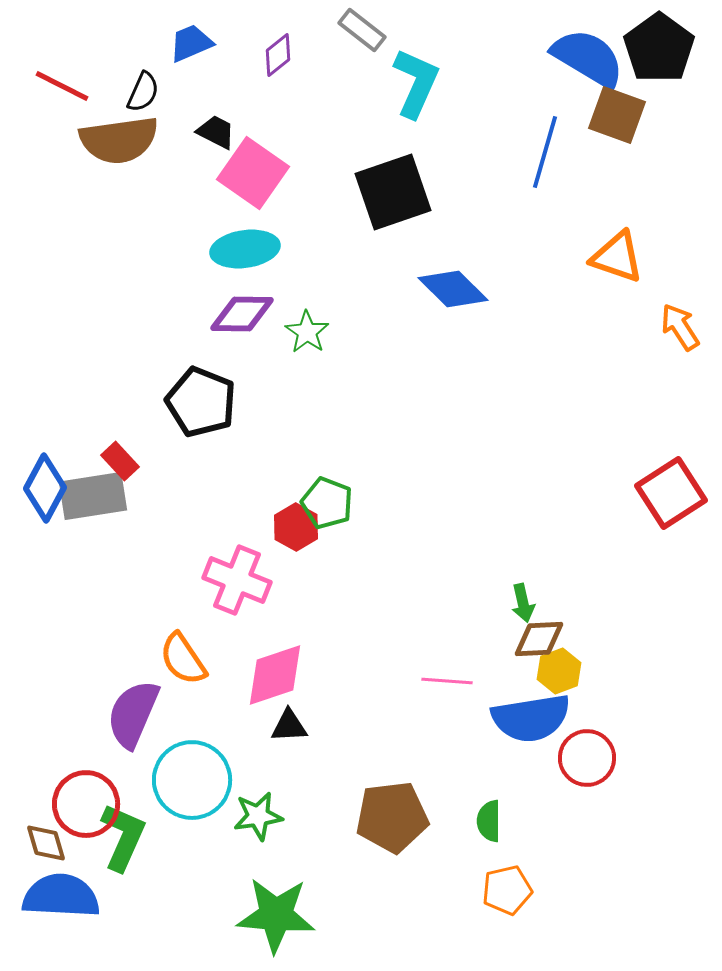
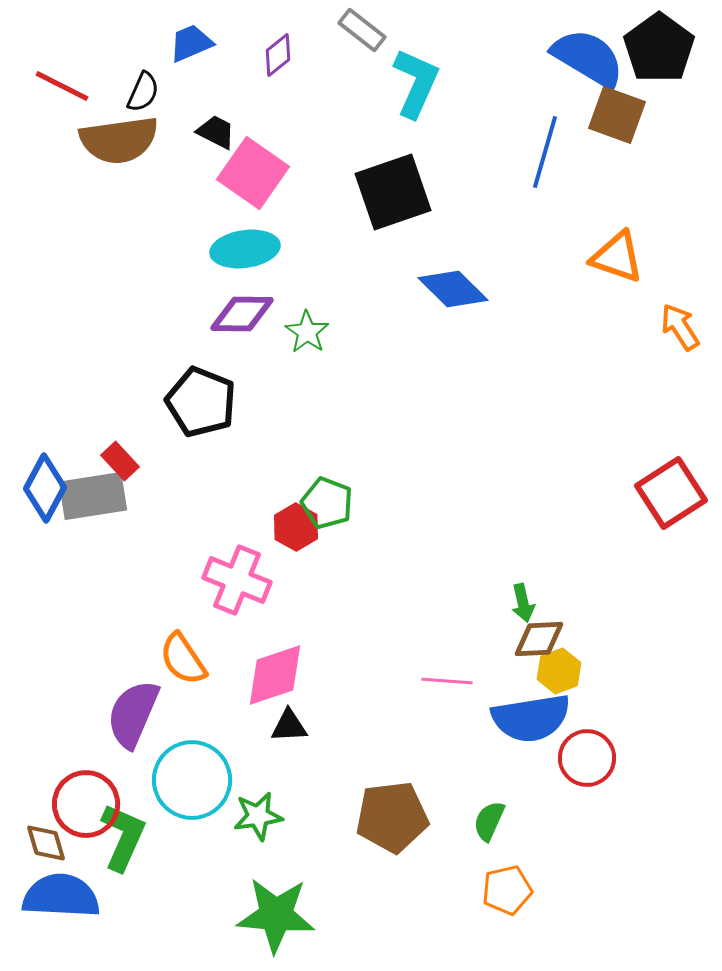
green semicircle at (489, 821): rotated 24 degrees clockwise
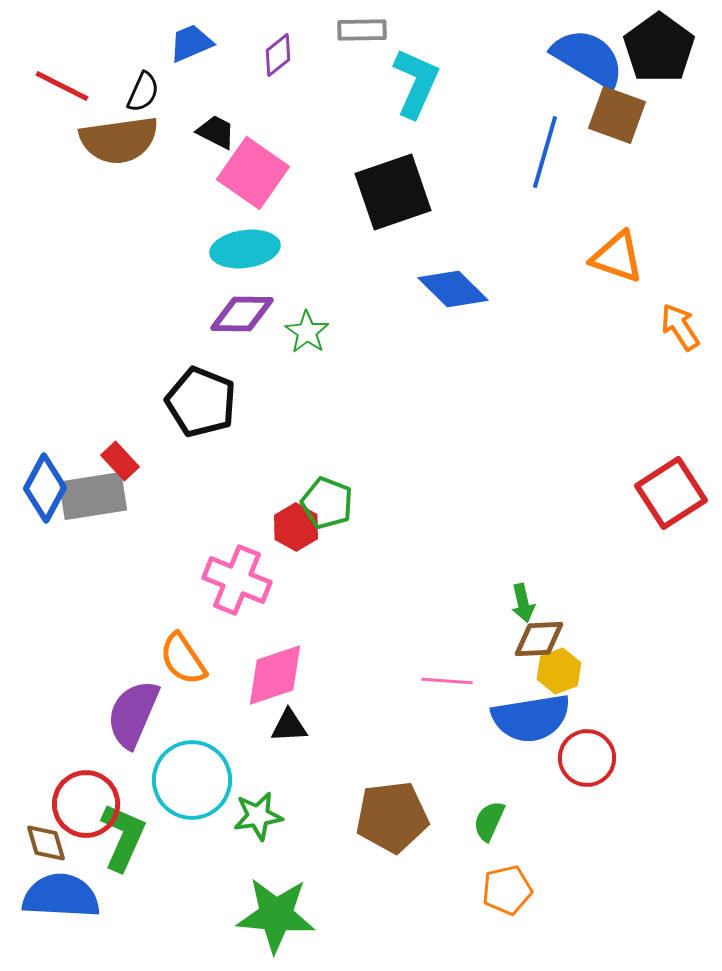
gray rectangle at (362, 30): rotated 39 degrees counterclockwise
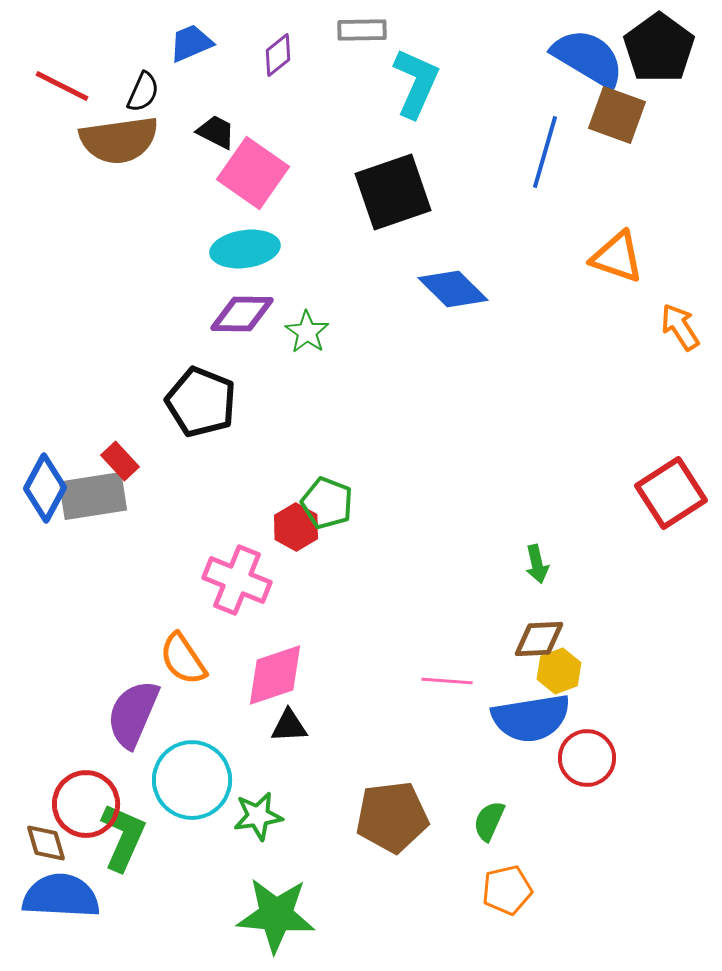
green arrow at (523, 603): moved 14 px right, 39 px up
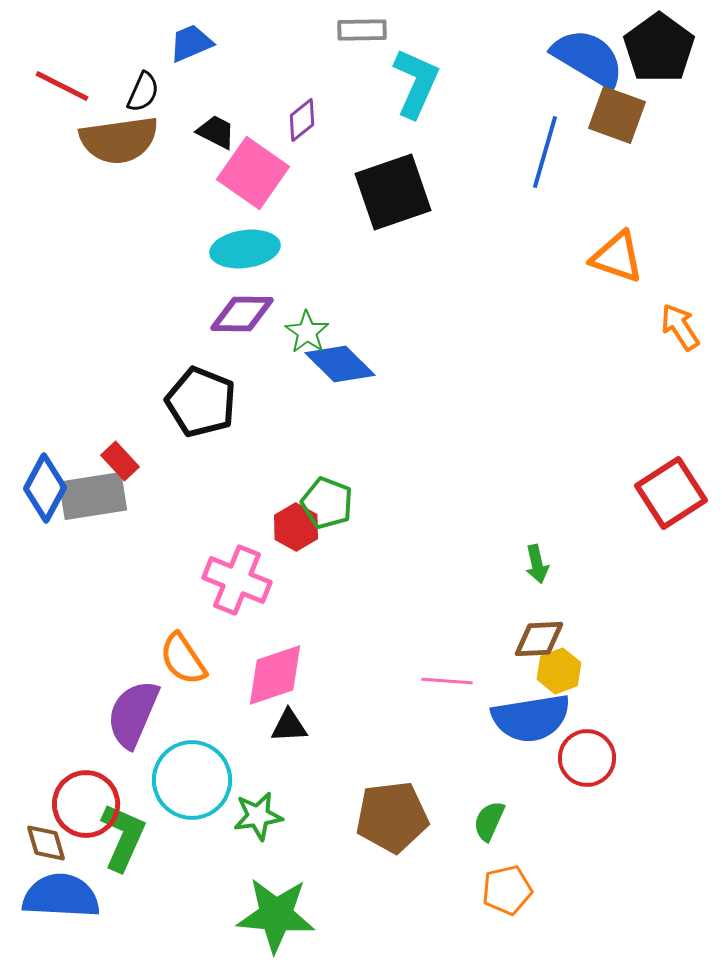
purple diamond at (278, 55): moved 24 px right, 65 px down
blue diamond at (453, 289): moved 113 px left, 75 px down
